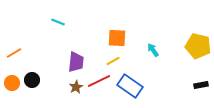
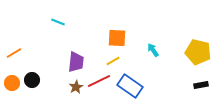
yellow pentagon: moved 6 px down
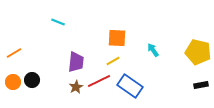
orange circle: moved 1 px right, 1 px up
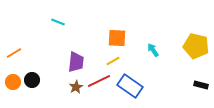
yellow pentagon: moved 2 px left, 6 px up
black rectangle: rotated 24 degrees clockwise
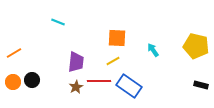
red line: rotated 25 degrees clockwise
blue rectangle: moved 1 px left
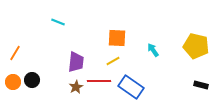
orange line: moved 1 px right; rotated 28 degrees counterclockwise
blue rectangle: moved 2 px right, 1 px down
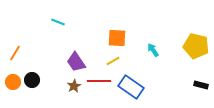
purple trapezoid: rotated 140 degrees clockwise
brown star: moved 2 px left, 1 px up
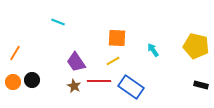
brown star: rotated 16 degrees counterclockwise
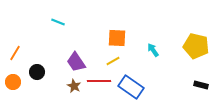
black circle: moved 5 px right, 8 px up
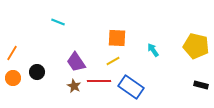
orange line: moved 3 px left
orange circle: moved 4 px up
